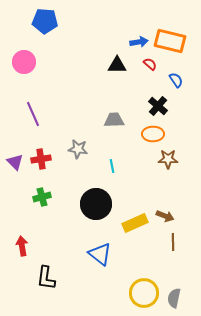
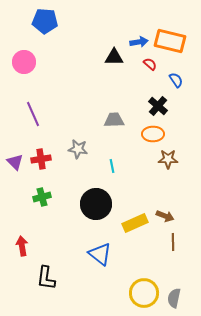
black triangle: moved 3 px left, 8 px up
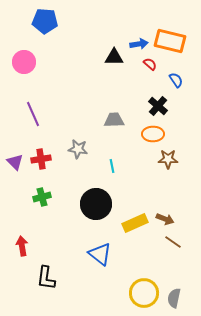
blue arrow: moved 2 px down
brown arrow: moved 3 px down
brown line: rotated 54 degrees counterclockwise
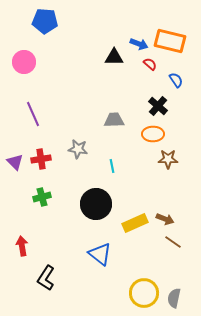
blue arrow: rotated 30 degrees clockwise
black L-shape: rotated 25 degrees clockwise
